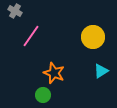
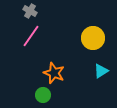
gray cross: moved 15 px right
yellow circle: moved 1 px down
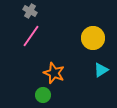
cyan triangle: moved 1 px up
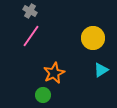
orange star: rotated 25 degrees clockwise
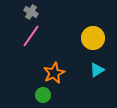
gray cross: moved 1 px right, 1 px down
cyan triangle: moved 4 px left
